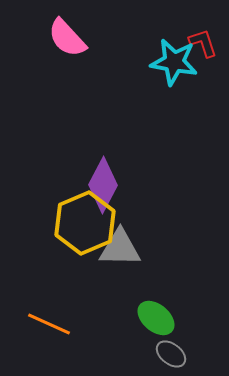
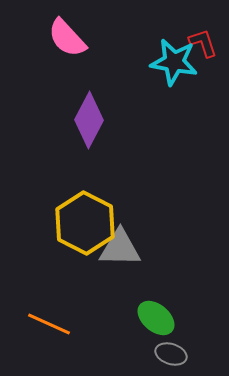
purple diamond: moved 14 px left, 65 px up
yellow hexagon: rotated 10 degrees counterclockwise
gray ellipse: rotated 20 degrees counterclockwise
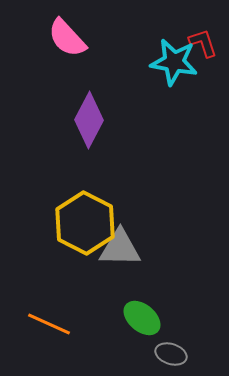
green ellipse: moved 14 px left
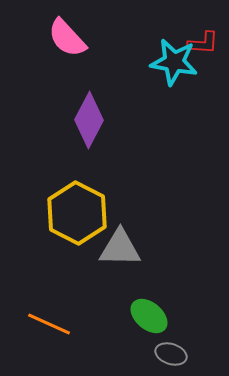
red L-shape: rotated 112 degrees clockwise
yellow hexagon: moved 8 px left, 10 px up
green ellipse: moved 7 px right, 2 px up
